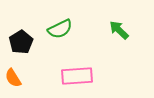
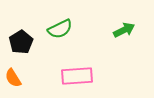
green arrow: moved 5 px right; rotated 110 degrees clockwise
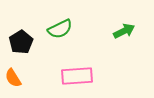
green arrow: moved 1 px down
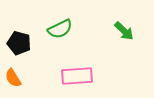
green arrow: rotated 70 degrees clockwise
black pentagon: moved 2 px left, 1 px down; rotated 25 degrees counterclockwise
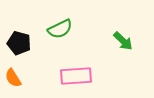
green arrow: moved 1 px left, 10 px down
pink rectangle: moved 1 px left
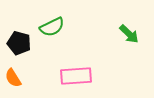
green semicircle: moved 8 px left, 2 px up
green arrow: moved 6 px right, 7 px up
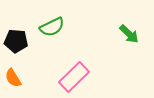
black pentagon: moved 3 px left, 2 px up; rotated 10 degrees counterclockwise
pink rectangle: moved 2 px left, 1 px down; rotated 40 degrees counterclockwise
